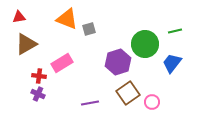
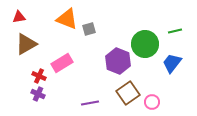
purple hexagon: moved 1 px up; rotated 20 degrees counterclockwise
red cross: rotated 16 degrees clockwise
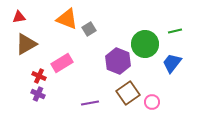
gray square: rotated 16 degrees counterclockwise
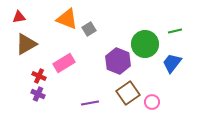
pink rectangle: moved 2 px right
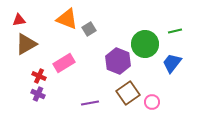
red triangle: moved 3 px down
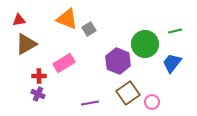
red cross: rotated 24 degrees counterclockwise
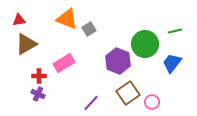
purple line: moved 1 px right; rotated 36 degrees counterclockwise
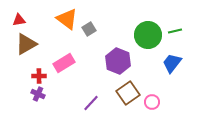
orange triangle: rotated 15 degrees clockwise
green circle: moved 3 px right, 9 px up
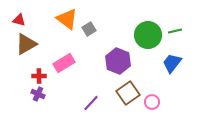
red triangle: rotated 24 degrees clockwise
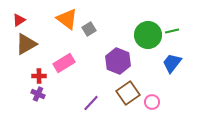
red triangle: rotated 48 degrees counterclockwise
green line: moved 3 px left
